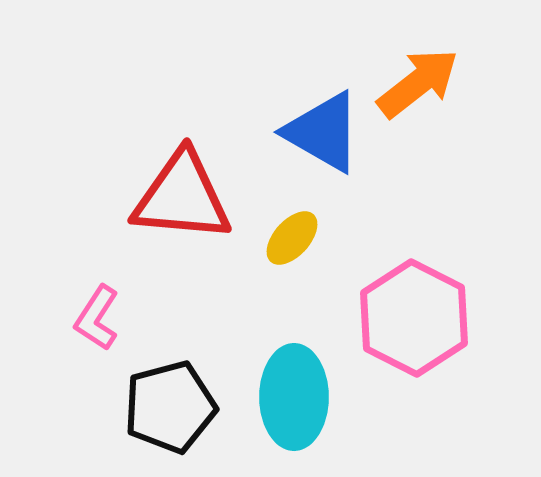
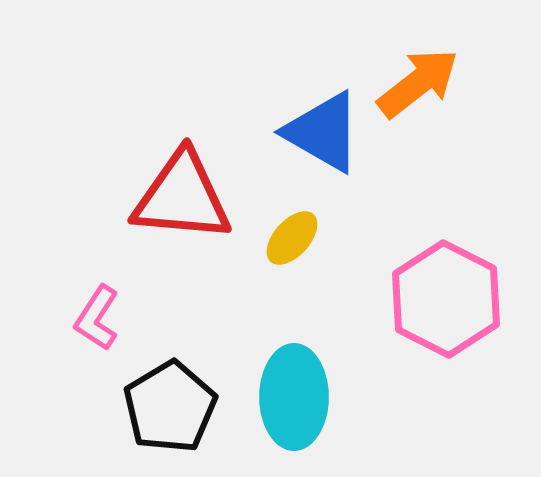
pink hexagon: moved 32 px right, 19 px up
black pentagon: rotated 16 degrees counterclockwise
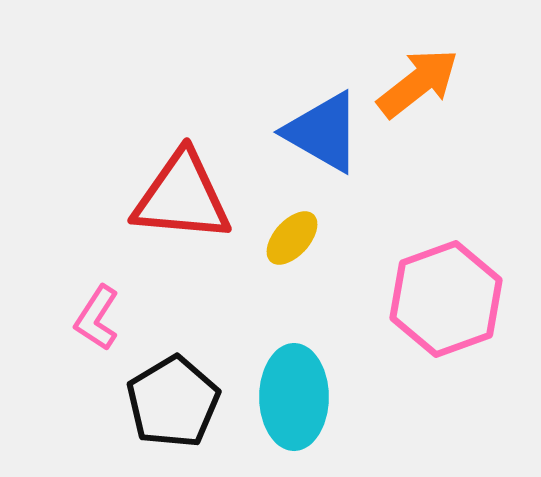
pink hexagon: rotated 13 degrees clockwise
black pentagon: moved 3 px right, 5 px up
